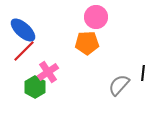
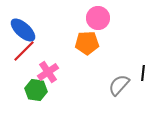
pink circle: moved 2 px right, 1 px down
green hexagon: moved 1 px right, 3 px down; rotated 20 degrees counterclockwise
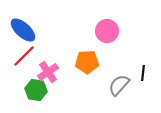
pink circle: moved 9 px right, 13 px down
orange pentagon: moved 19 px down
red line: moved 5 px down
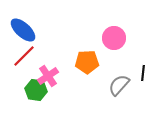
pink circle: moved 7 px right, 7 px down
pink cross: moved 4 px down
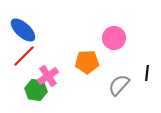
black line: moved 4 px right
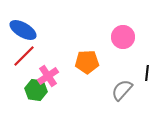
blue ellipse: rotated 12 degrees counterclockwise
pink circle: moved 9 px right, 1 px up
gray semicircle: moved 3 px right, 5 px down
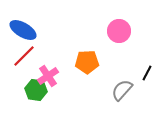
pink circle: moved 4 px left, 6 px up
black line: rotated 21 degrees clockwise
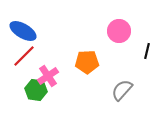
blue ellipse: moved 1 px down
black line: moved 22 px up; rotated 14 degrees counterclockwise
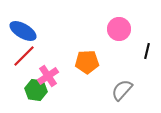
pink circle: moved 2 px up
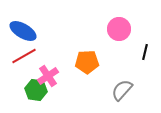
black line: moved 2 px left, 1 px down
red line: rotated 15 degrees clockwise
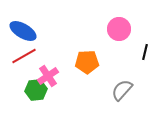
green hexagon: rotated 15 degrees counterclockwise
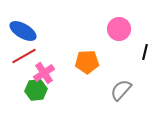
pink cross: moved 4 px left, 3 px up
gray semicircle: moved 1 px left
